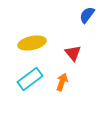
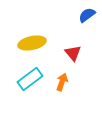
blue semicircle: rotated 18 degrees clockwise
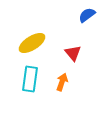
yellow ellipse: rotated 20 degrees counterclockwise
cyan rectangle: rotated 45 degrees counterclockwise
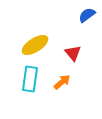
yellow ellipse: moved 3 px right, 2 px down
orange arrow: rotated 30 degrees clockwise
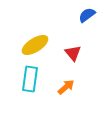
orange arrow: moved 4 px right, 5 px down
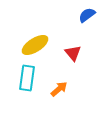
cyan rectangle: moved 3 px left, 1 px up
orange arrow: moved 7 px left, 2 px down
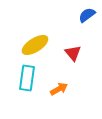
orange arrow: rotated 12 degrees clockwise
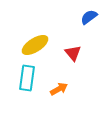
blue semicircle: moved 2 px right, 2 px down
